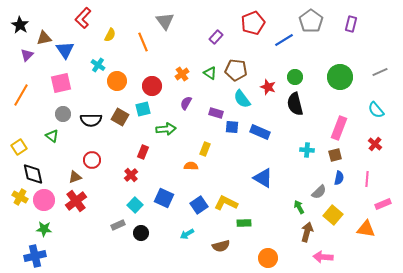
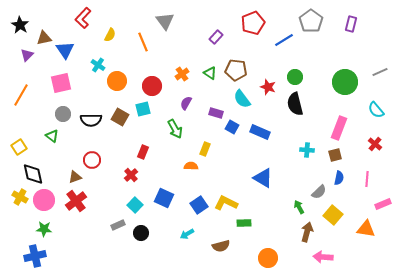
green circle at (340, 77): moved 5 px right, 5 px down
blue square at (232, 127): rotated 24 degrees clockwise
green arrow at (166, 129): moved 9 px right; rotated 66 degrees clockwise
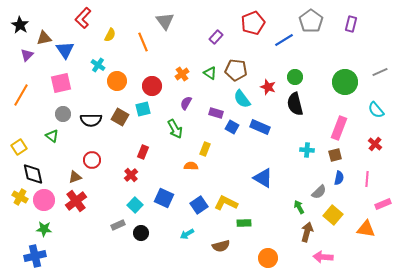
blue rectangle at (260, 132): moved 5 px up
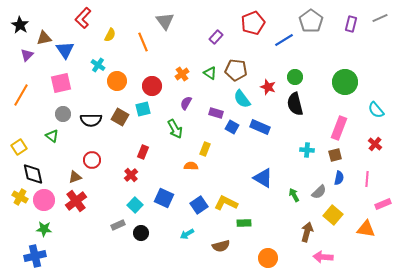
gray line at (380, 72): moved 54 px up
green arrow at (299, 207): moved 5 px left, 12 px up
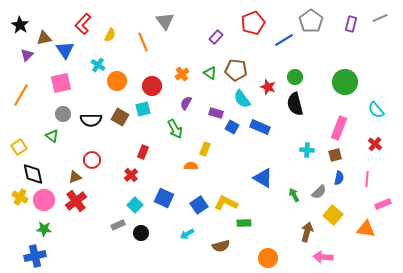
red L-shape at (83, 18): moved 6 px down
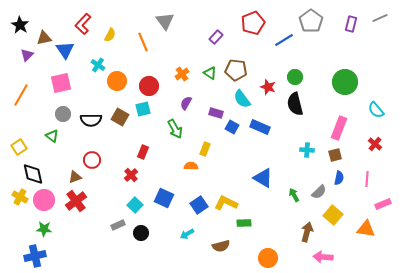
red circle at (152, 86): moved 3 px left
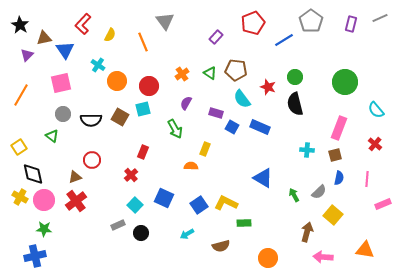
orange triangle at (366, 229): moved 1 px left, 21 px down
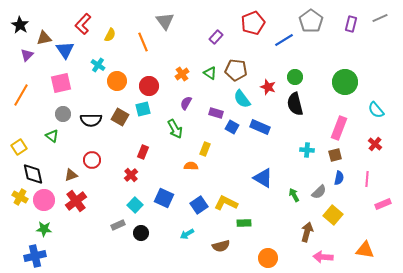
brown triangle at (75, 177): moved 4 px left, 2 px up
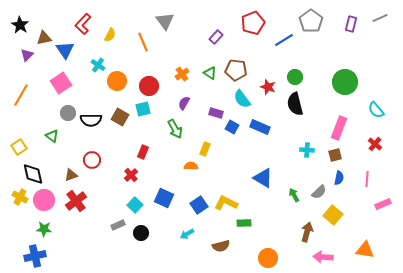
pink square at (61, 83): rotated 20 degrees counterclockwise
purple semicircle at (186, 103): moved 2 px left
gray circle at (63, 114): moved 5 px right, 1 px up
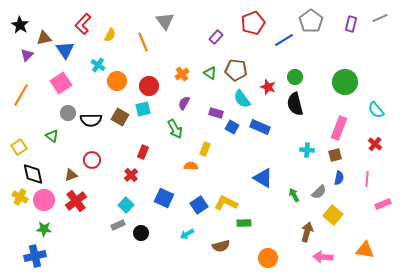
cyan square at (135, 205): moved 9 px left
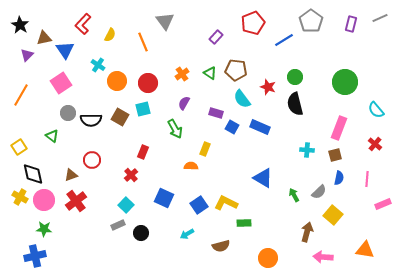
red circle at (149, 86): moved 1 px left, 3 px up
